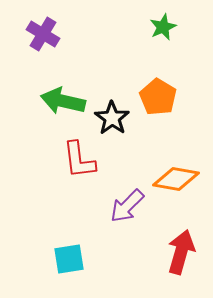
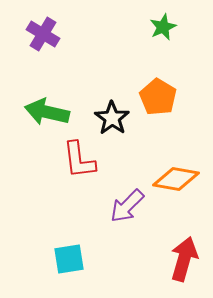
green arrow: moved 16 px left, 11 px down
red arrow: moved 3 px right, 7 px down
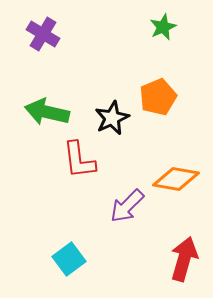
orange pentagon: rotated 18 degrees clockwise
black star: rotated 12 degrees clockwise
cyan square: rotated 28 degrees counterclockwise
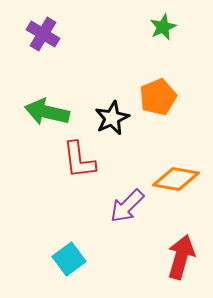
red arrow: moved 3 px left, 2 px up
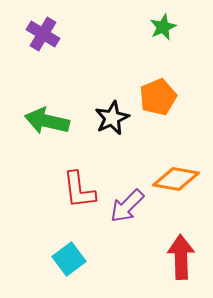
green arrow: moved 9 px down
red L-shape: moved 30 px down
red arrow: rotated 18 degrees counterclockwise
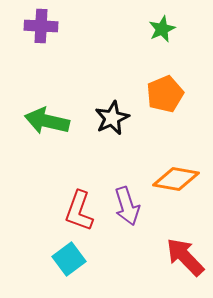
green star: moved 1 px left, 2 px down
purple cross: moved 2 px left, 8 px up; rotated 28 degrees counterclockwise
orange pentagon: moved 7 px right, 3 px up
red L-shape: moved 21 px down; rotated 27 degrees clockwise
purple arrow: rotated 63 degrees counterclockwise
red arrow: moved 4 px right; rotated 42 degrees counterclockwise
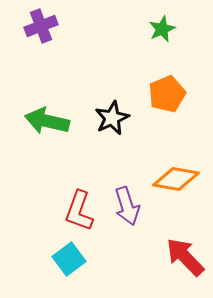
purple cross: rotated 24 degrees counterclockwise
orange pentagon: moved 2 px right
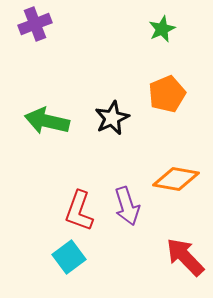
purple cross: moved 6 px left, 2 px up
cyan square: moved 2 px up
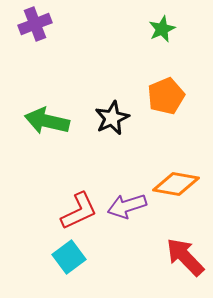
orange pentagon: moved 1 px left, 2 px down
orange diamond: moved 5 px down
purple arrow: rotated 90 degrees clockwise
red L-shape: rotated 135 degrees counterclockwise
